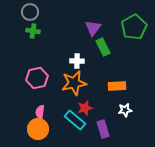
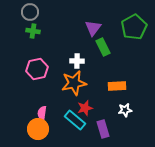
pink hexagon: moved 9 px up
pink semicircle: moved 2 px right, 1 px down
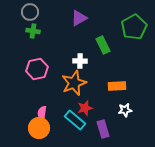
purple triangle: moved 14 px left, 10 px up; rotated 24 degrees clockwise
green rectangle: moved 2 px up
white cross: moved 3 px right
orange star: rotated 10 degrees counterclockwise
orange circle: moved 1 px right, 1 px up
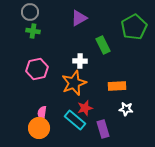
white star: moved 1 px right, 1 px up; rotated 16 degrees clockwise
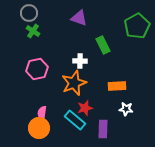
gray circle: moved 1 px left, 1 px down
purple triangle: rotated 48 degrees clockwise
green pentagon: moved 3 px right, 1 px up
green cross: rotated 24 degrees clockwise
purple rectangle: rotated 18 degrees clockwise
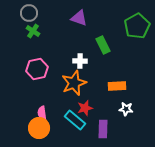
pink semicircle: rotated 16 degrees counterclockwise
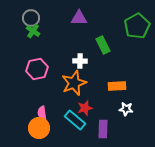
gray circle: moved 2 px right, 5 px down
purple triangle: rotated 18 degrees counterclockwise
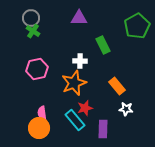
orange rectangle: rotated 54 degrees clockwise
cyan rectangle: rotated 10 degrees clockwise
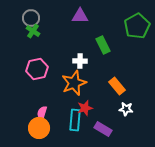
purple triangle: moved 1 px right, 2 px up
pink semicircle: rotated 24 degrees clockwise
cyan rectangle: rotated 45 degrees clockwise
purple rectangle: rotated 60 degrees counterclockwise
